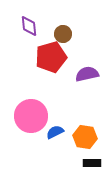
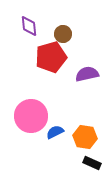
black rectangle: rotated 24 degrees clockwise
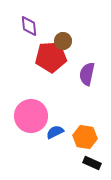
brown circle: moved 7 px down
red pentagon: rotated 12 degrees clockwise
purple semicircle: rotated 65 degrees counterclockwise
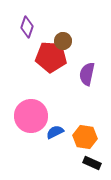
purple diamond: moved 2 px left, 1 px down; rotated 25 degrees clockwise
red pentagon: rotated 8 degrees clockwise
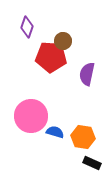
blue semicircle: rotated 42 degrees clockwise
orange hexagon: moved 2 px left
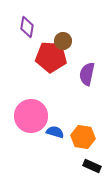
purple diamond: rotated 10 degrees counterclockwise
black rectangle: moved 3 px down
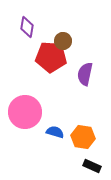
purple semicircle: moved 2 px left
pink circle: moved 6 px left, 4 px up
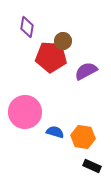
purple semicircle: moved 1 px right, 3 px up; rotated 50 degrees clockwise
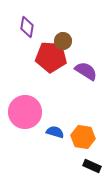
purple semicircle: rotated 60 degrees clockwise
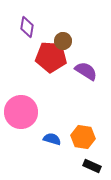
pink circle: moved 4 px left
blue semicircle: moved 3 px left, 7 px down
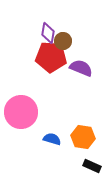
purple diamond: moved 21 px right, 6 px down
purple semicircle: moved 5 px left, 3 px up; rotated 10 degrees counterclockwise
